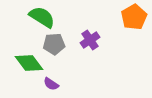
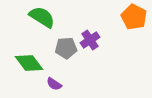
orange pentagon: rotated 15 degrees counterclockwise
gray pentagon: moved 12 px right, 4 px down
purple semicircle: moved 3 px right
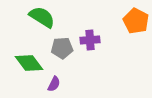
orange pentagon: moved 2 px right, 4 px down
purple cross: rotated 30 degrees clockwise
gray pentagon: moved 4 px left
purple semicircle: rotated 98 degrees counterclockwise
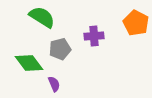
orange pentagon: moved 2 px down
purple cross: moved 4 px right, 4 px up
gray pentagon: moved 2 px left, 1 px down; rotated 10 degrees counterclockwise
purple semicircle: rotated 49 degrees counterclockwise
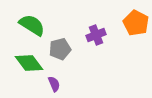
green semicircle: moved 10 px left, 8 px down
purple cross: moved 2 px right, 1 px up; rotated 18 degrees counterclockwise
